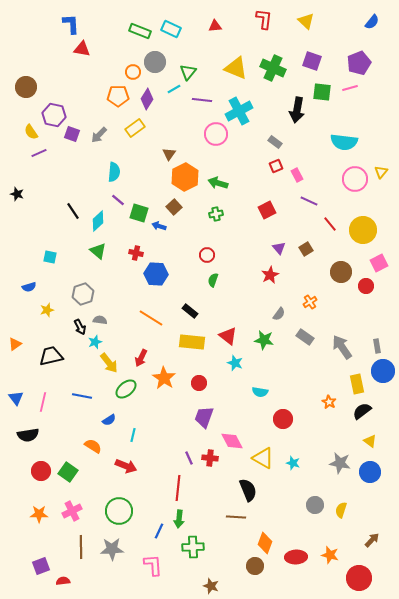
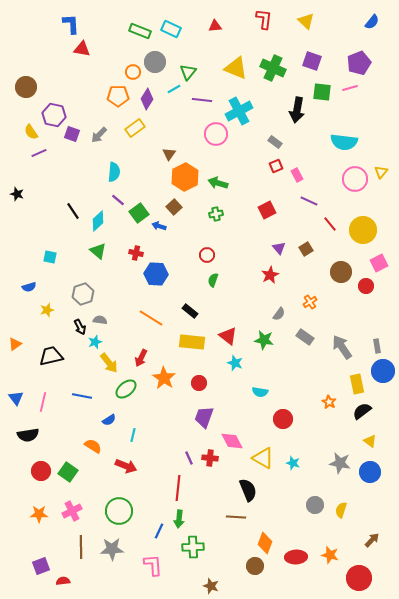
green square at (139, 213): rotated 36 degrees clockwise
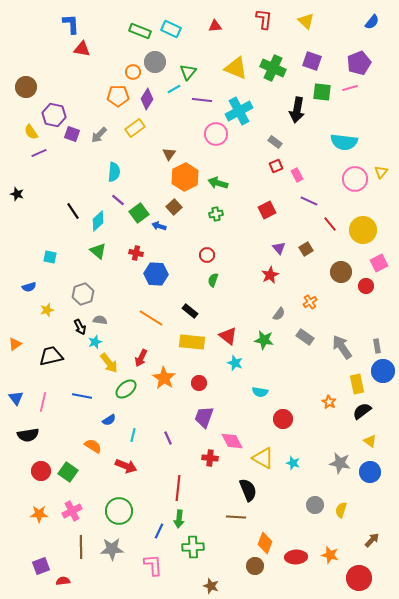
purple line at (189, 458): moved 21 px left, 20 px up
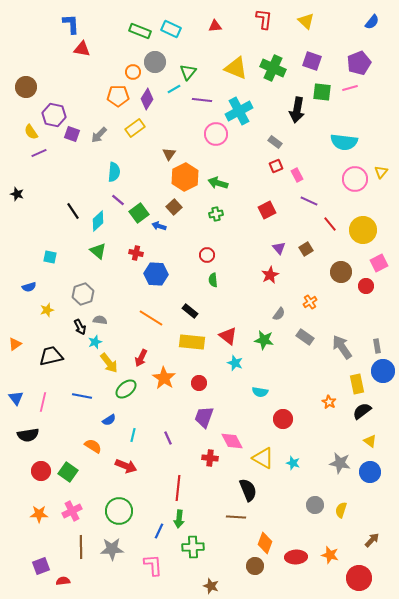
green semicircle at (213, 280): rotated 24 degrees counterclockwise
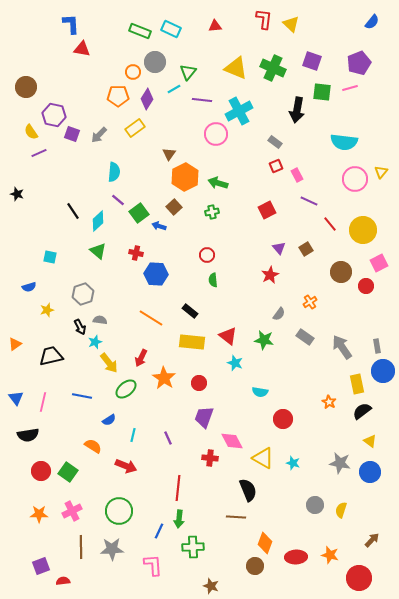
yellow triangle at (306, 21): moved 15 px left, 3 px down
green cross at (216, 214): moved 4 px left, 2 px up
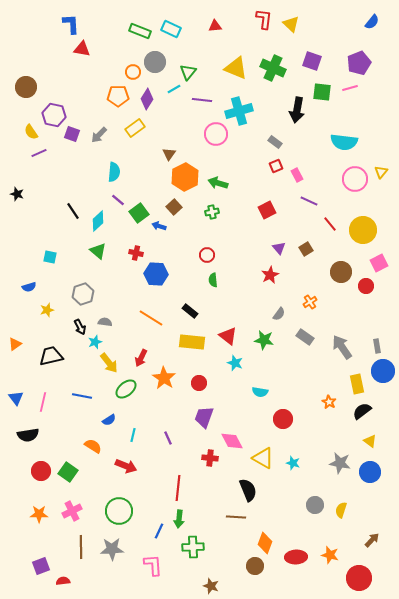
cyan cross at (239, 111): rotated 12 degrees clockwise
gray semicircle at (100, 320): moved 5 px right, 2 px down
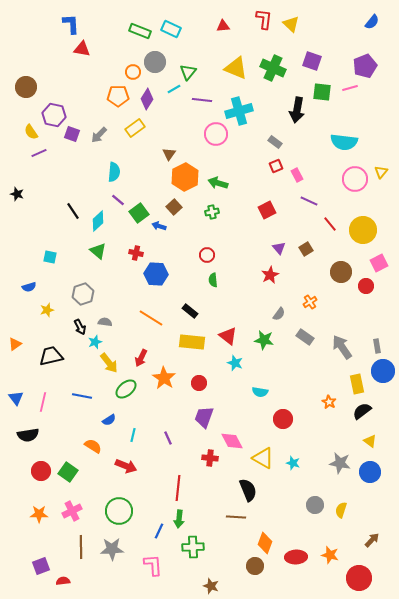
red triangle at (215, 26): moved 8 px right
purple pentagon at (359, 63): moved 6 px right, 3 px down
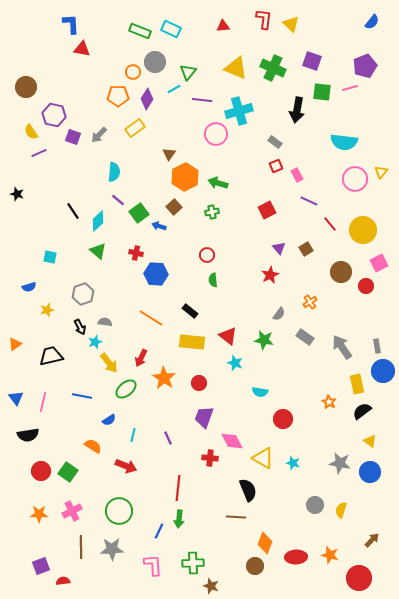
purple square at (72, 134): moved 1 px right, 3 px down
green cross at (193, 547): moved 16 px down
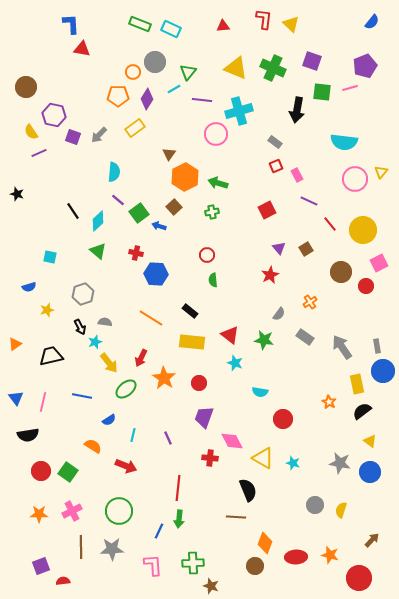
green rectangle at (140, 31): moved 7 px up
red triangle at (228, 336): moved 2 px right, 1 px up
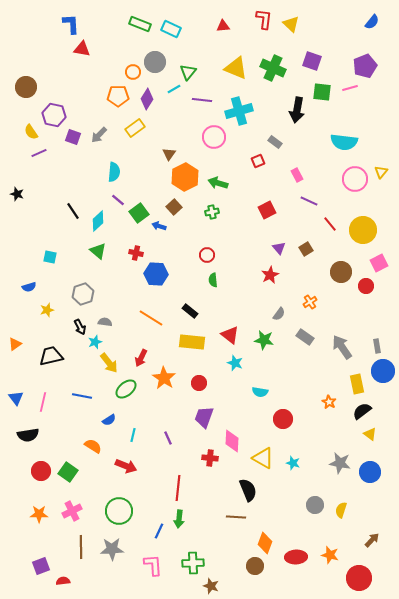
pink circle at (216, 134): moved 2 px left, 3 px down
red square at (276, 166): moved 18 px left, 5 px up
pink diamond at (232, 441): rotated 30 degrees clockwise
yellow triangle at (370, 441): moved 7 px up
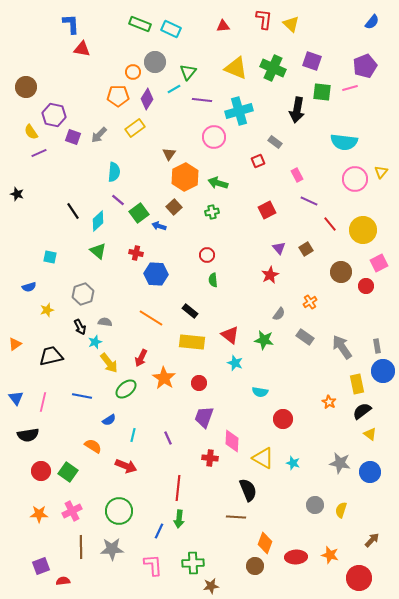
brown star at (211, 586): rotated 28 degrees counterclockwise
